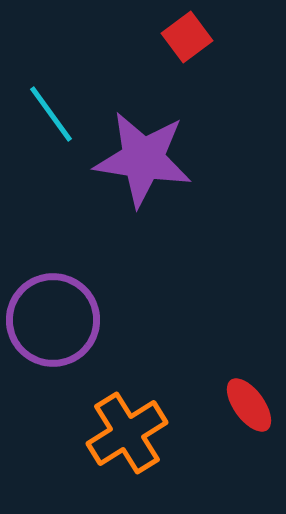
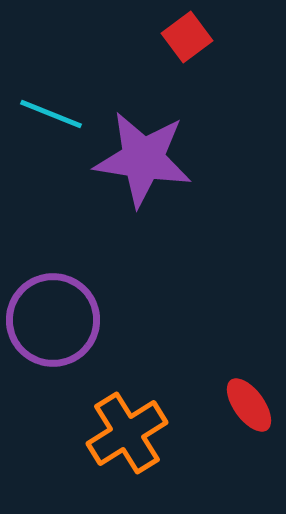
cyan line: rotated 32 degrees counterclockwise
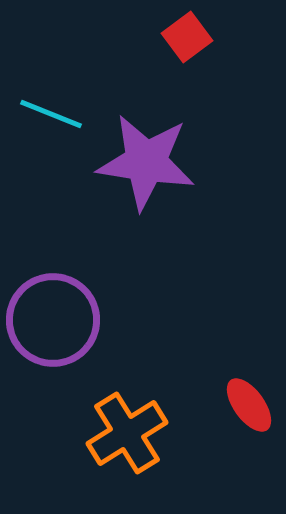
purple star: moved 3 px right, 3 px down
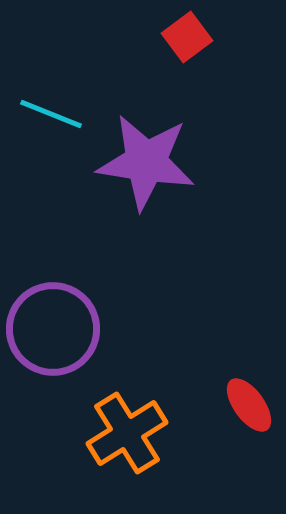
purple circle: moved 9 px down
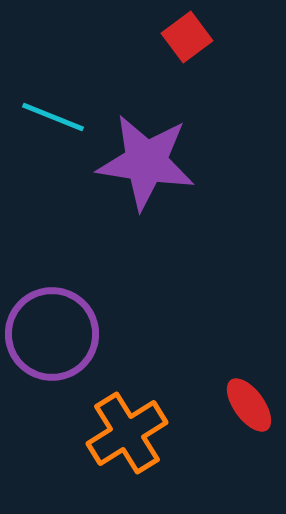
cyan line: moved 2 px right, 3 px down
purple circle: moved 1 px left, 5 px down
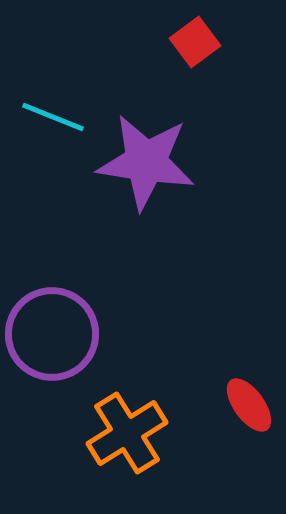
red square: moved 8 px right, 5 px down
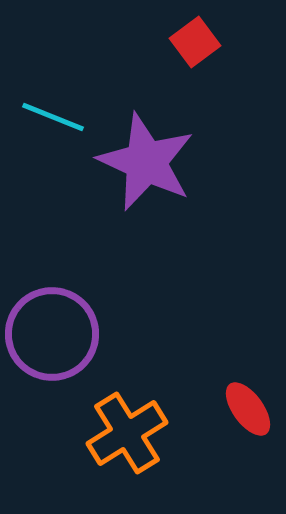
purple star: rotated 16 degrees clockwise
red ellipse: moved 1 px left, 4 px down
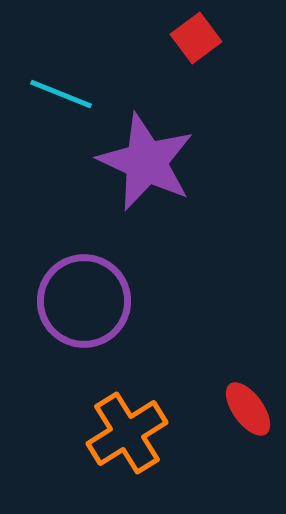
red square: moved 1 px right, 4 px up
cyan line: moved 8 px right, 23 px up
purple circle: moved 32 px right, 33 px up
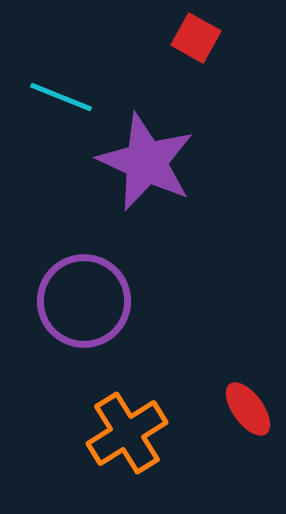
red square: rotated 24 degrees counterclockwise
cyan line: moved 3 px down
